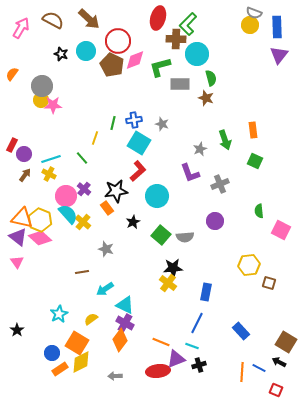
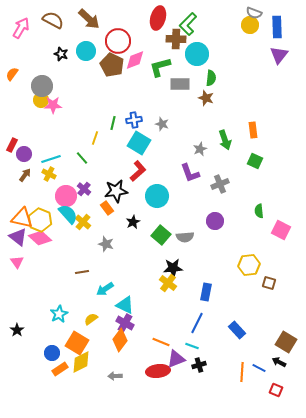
green semicircle at (211, 78): rotated 21 degrees clockwise
gray star at (106, 249): moved 5 px up
blue rectangle at (241, 331): moved 4 px left, 1 px up
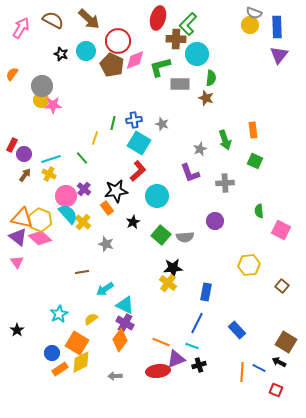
gray cross at (220, 184): moved 5 px right, 1 px up; rotated 18 degrees clockwise
brown square at (269, 283): moved 13 px right, 3 px down; rotated 24 degrees clockwise
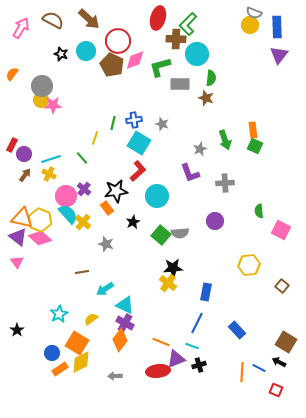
green square at (255, 161): moved 15 px up
gray semicircle at (185, 237): moved 5 px left, 4 px up
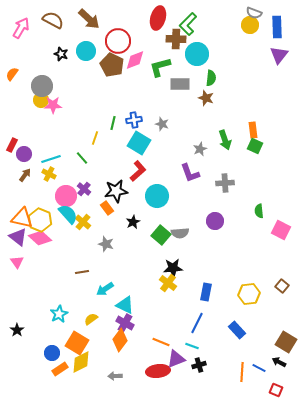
yellow hexagon at (249, 265): moved 29 px down
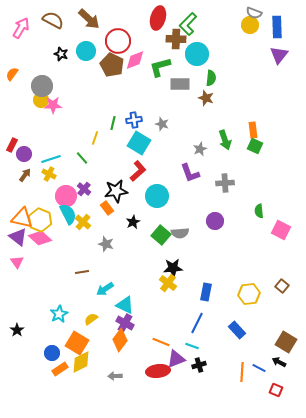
cyan semicircle at (68, 214): rotated 15 degrees clockwise
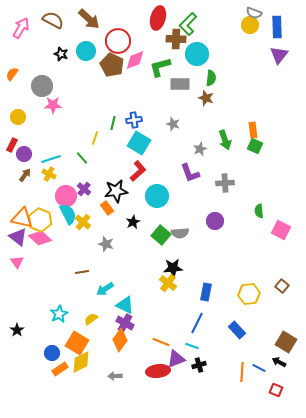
yellow circle at (41, 100): moved 23 px left, 17 px down
gray star at (162, 124): moved 11 px right
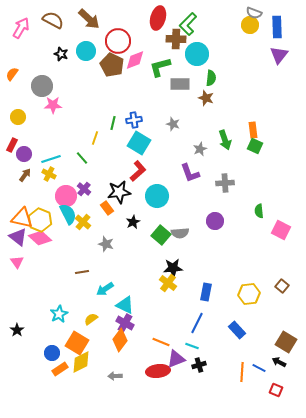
black star at (116, 191): moved 3 px right, 1 px down
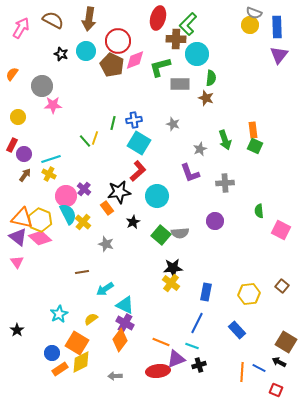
brown arrow at (89, 19): rotated 55 degrees clockwise
green line at (82, 158): moved 3 px right, 17 px up
yellow cross at (168, 283): moved 3 px right
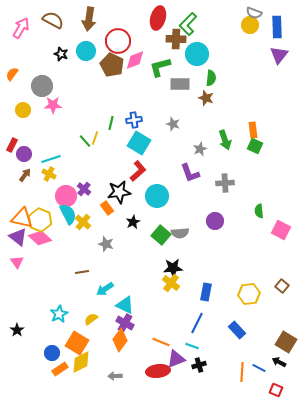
yellow circle at (18, 117): moved 5 px right, 7 px up
green line at (113, 123): moved 2 px left
